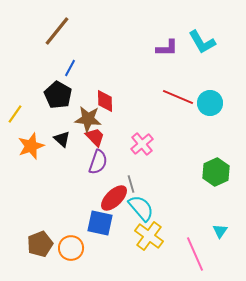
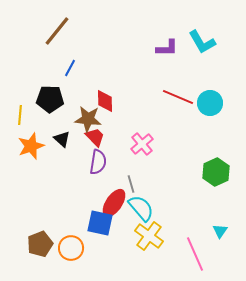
black pentagon: moved 8 px left, 4 px down; rotated 28 degrees counterclockwise
yellow line: moved 5 px right, 1 px down; rotated 30 degrees counterclockwise
purple semicircle: rotated 10 degrees counterclockwise
red ellipse: moved 5 px down; rotated 12 degrees counterclockwise
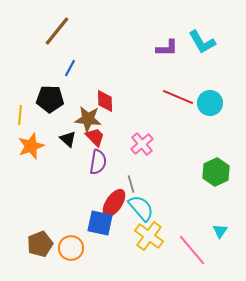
black triangle: moved 6 px right
pink line: moved 3 px left, 4 px up; rotated 16 degrees counterclockwise
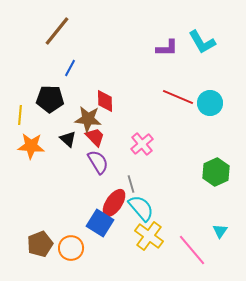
orange star: rotated 24 degrees clockwise
purple semicircle: rotated 40 degrees counterclockwise
blue square: rotated 20 degrees clockwise
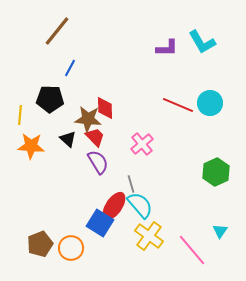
red line: moved 8 px down
red diamond: moved 7 px down
red ellipse: moved 3 px down
cyan semicircle: moved 1 px left, 3 px up
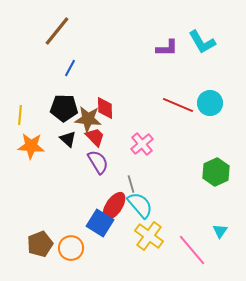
black pentagon: moved 14 px right, 9 px down
